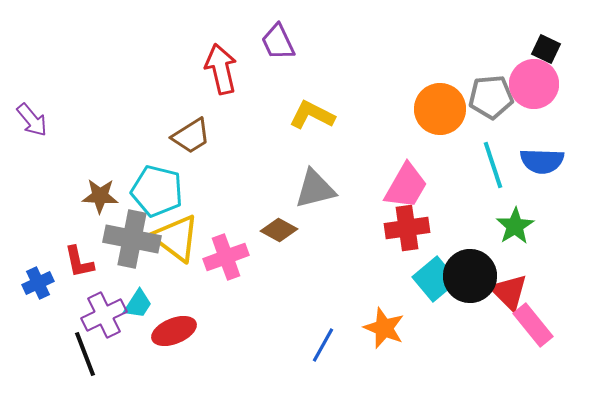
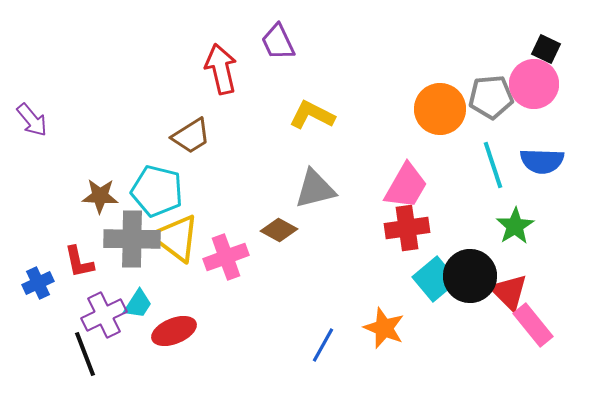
gray cross: rotated 10 degrees counterclockwise
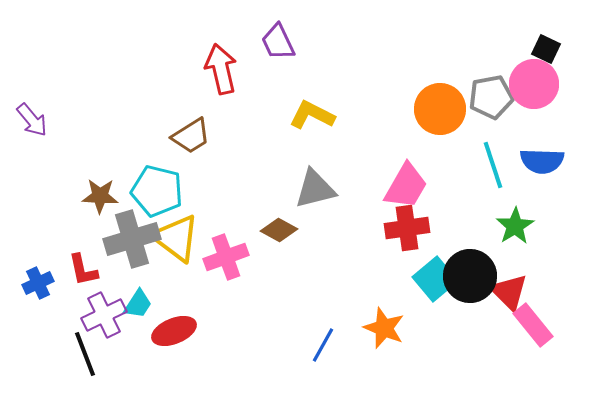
gray pentagon: rotated 6 degrees counterclockwise
gray cross: rotated 18 degrees counterclockwise
red L-shape: moved 4 px right, 8 px down
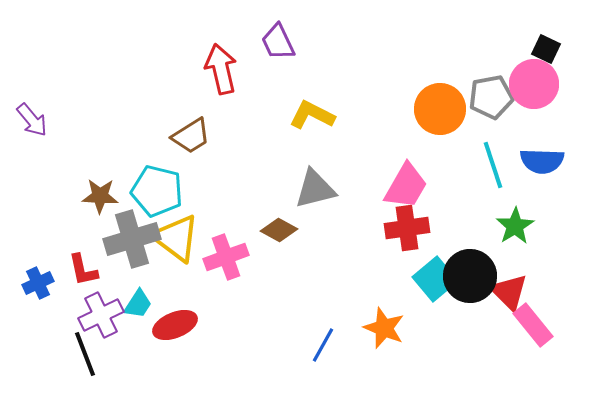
purple cross: moved 3 px left
red ellipse: moved 1 px right, 6 px up
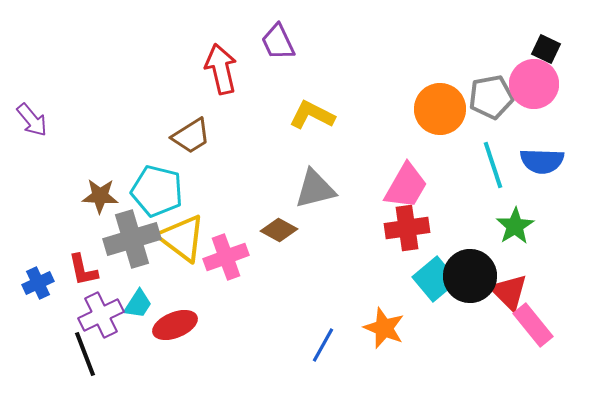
yellow triangle: moved 6 px right
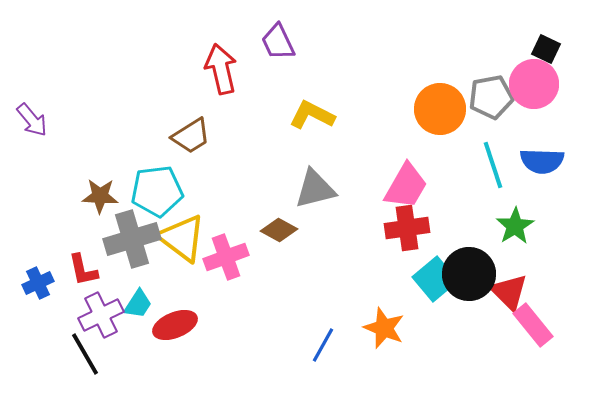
cyan pentagon: rotated 21 degrees counterclockwise
black circle: moved 1 px left, 2 px up
black line: rotated 9 degrees counterclockwise
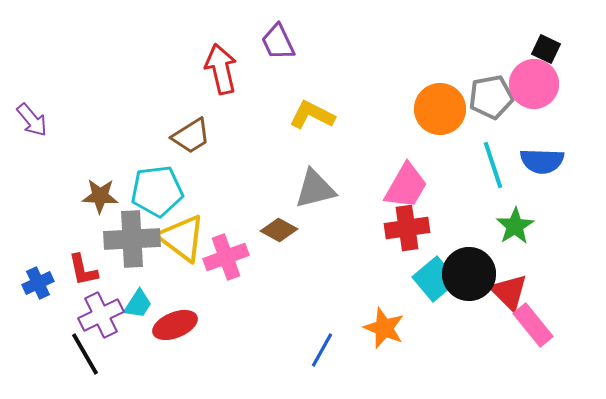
gray cross: rotated 14 degrees clockwise
blue line: moved 1 px left, 5 px down
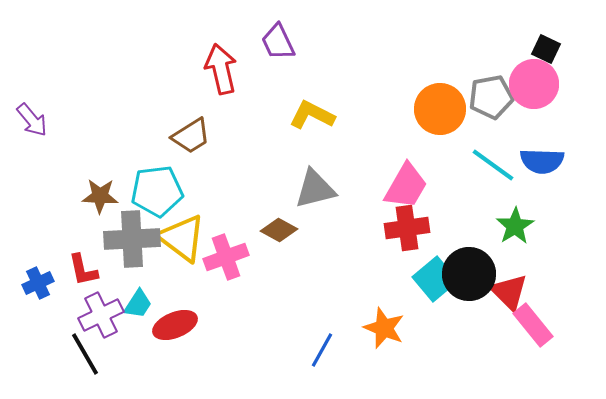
cyan line: rotated 36 degrees counterclockwise
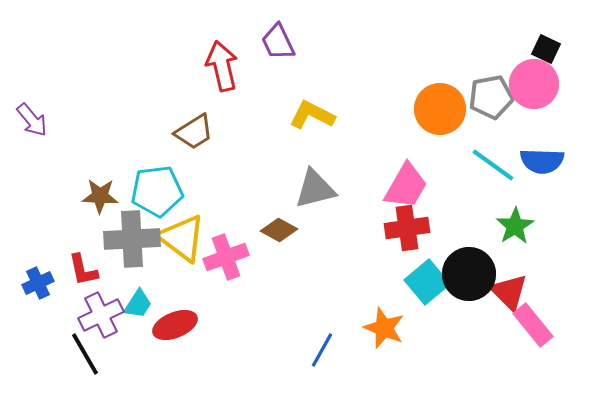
red arrow: moved 1 px right, 3 px up
brown trapezoid: moved 3 px right, 4 px up
cyan square: moved 8 px left, 3 px down
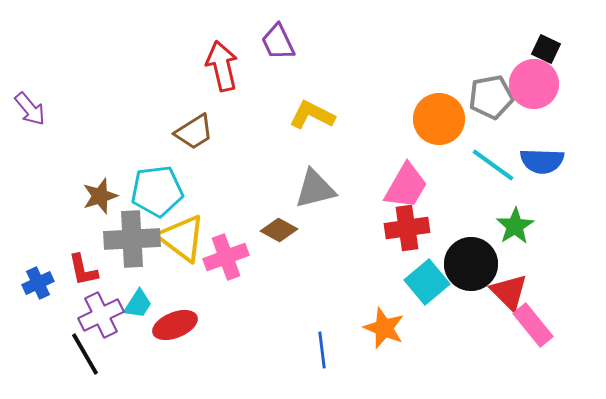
orange circle: moved 1 px left, 10 px down
purple arrow: moved 2 px left, 11 px up
brown star: rotated 21 degrees counterclockwise
black circle: moved 2 px right, 10 px up
blue line: rotated 36 degrees counterclockwise
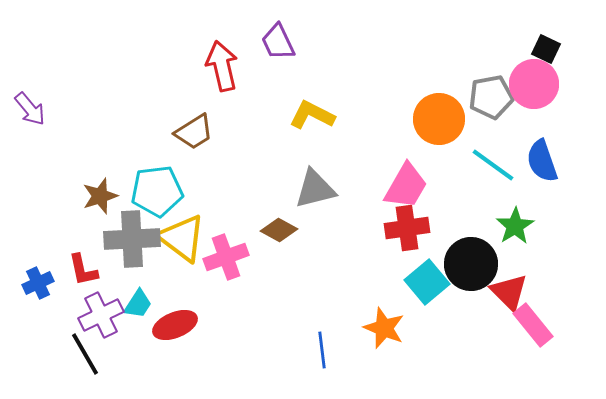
blue semicircle: rotated 69 degrees clockwise
